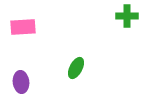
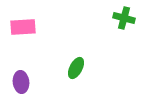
green cross: moved 3 px left, 2 px down; rotated 15 degrees clockwise
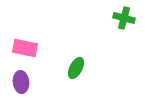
pink rectangle: moved 2 px right, 21 px down; rotated 15 degrees clockwise
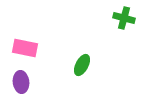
green ellipse: moved 6 px right, 3 px up
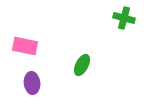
pink rectangle: moved 2 px up
purple ellipse: moved 11 px right, 1 px down
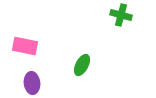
green cross: moved 3 px left, 3 px up
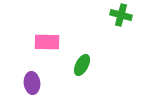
pink rectangle: moved 22 px right, 4 px up; rotated 10 degrees counterclockwise
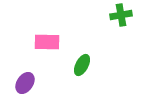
green cross: rotated 25 degrees counterclockwise
purple ellipse: moved 7 px left; rotated 40 degrees clockwise
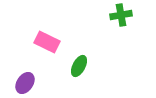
pink rectangle: rotated 25 degrees clockwise
green ellipse: moved 3 px left, 1 px down
